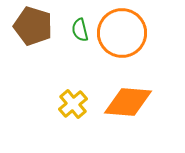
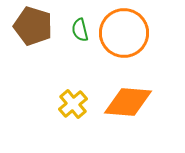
orange circle: moved 2 px right
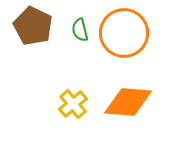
brown pentagon: rotated 9 degrees clockwise
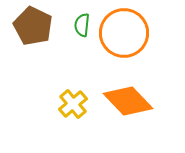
green semicircle: moved 2 px right, 5 px up; rotated 20 degrees clockwise
orange diamond: moved 1 px up; rotated 42 degrees clockwise
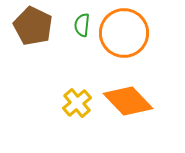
yellow cross: moved 4 px right, 1 px up
